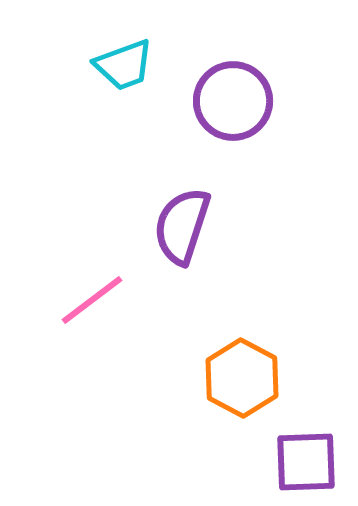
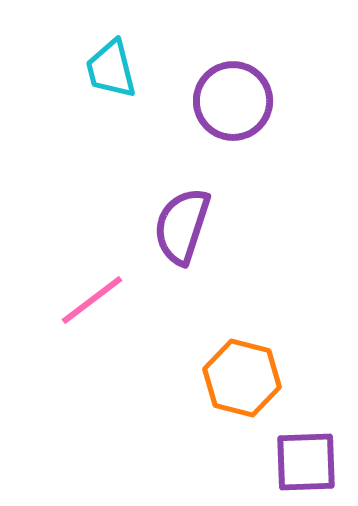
cyan trapezoid: moved 13 px left, 4 px down; rotated 96 degrees clockwise
orange hexagon: rotated 14 degrees counterclockwise
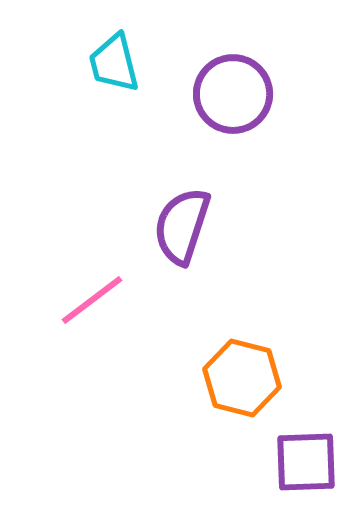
cyan trapezoid: moved 3 px right, 6 px up
purple circle: moved 7 px up
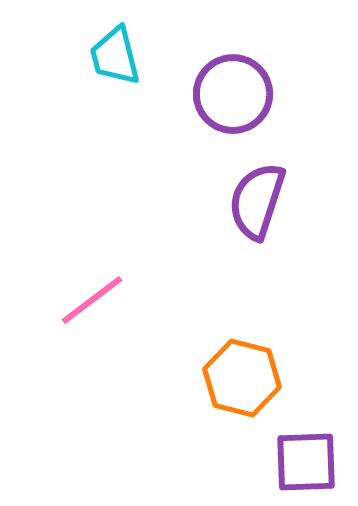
cyan trapezoid: moved 1 px right, 7 px up
purple semicircle: moved 75 px right, 25 px up
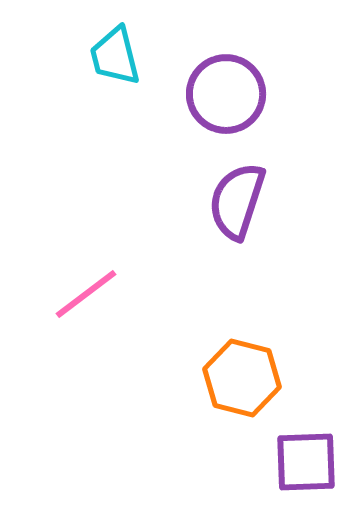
purple circle: moved 7 px left
purple semicircle: moved 20 px left
pink line: moved 6 px left, 6 px up
